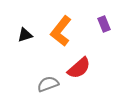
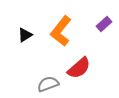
purple rectangle: rotated 70 degrees clockwise
black triangle: rotated 14 degrees counterclockwise
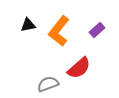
purple rectangle: moved 7 px left, 6 px down
orange L-shape: moved 2 px left
black triangle: moved 3 px right, 10 px up; rotated 21 degrees clockwise
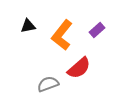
black triangle: moved 1 px down
orange L-shape: moved 3 px right, 4 px down
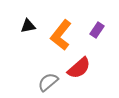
purple rectangle: rotated 14 degrees counterclockwise
orange L-shape: moved 1 px left
gray semicircle: moved 2 px up; rotated 20 degrees counterclockwise
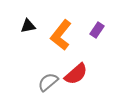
red semicircle: moved 3 px left, 6 px down
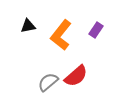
purple rectangle: moved 1 px left
red semicircle: moved 2 px down
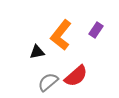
black triangle: moved 9 px right, 26 px down
